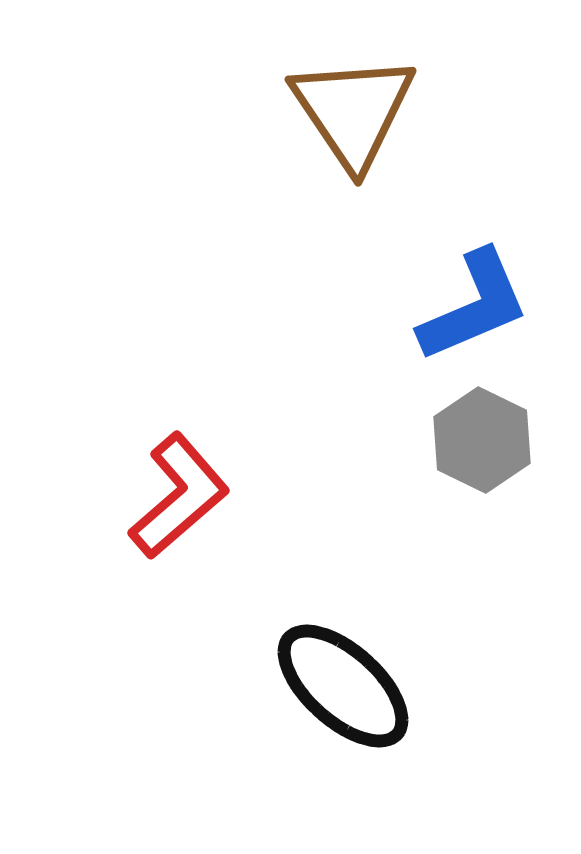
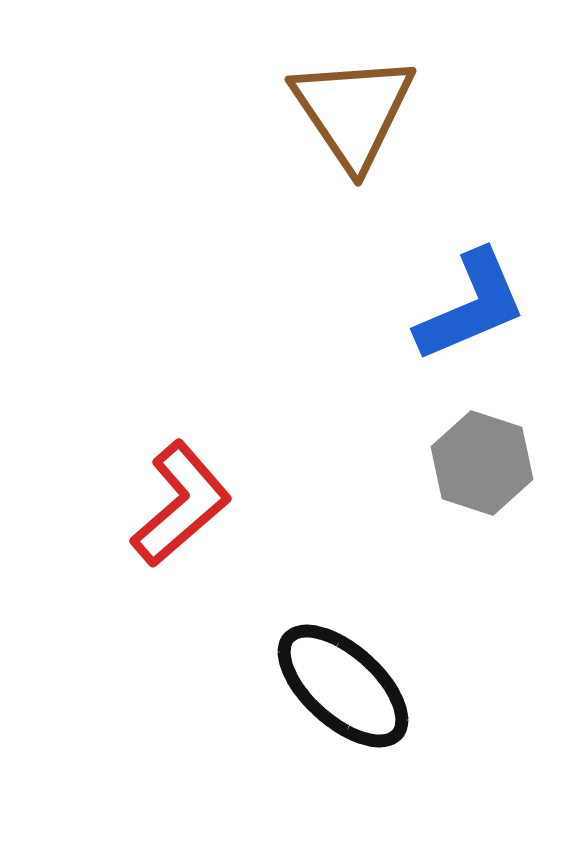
blue L-shape: moved 3 px left
gray hexagon: moved 23 px down; rotated 8 degrees counterclockwise
red L-shape: moved 2 px right, 8 px down
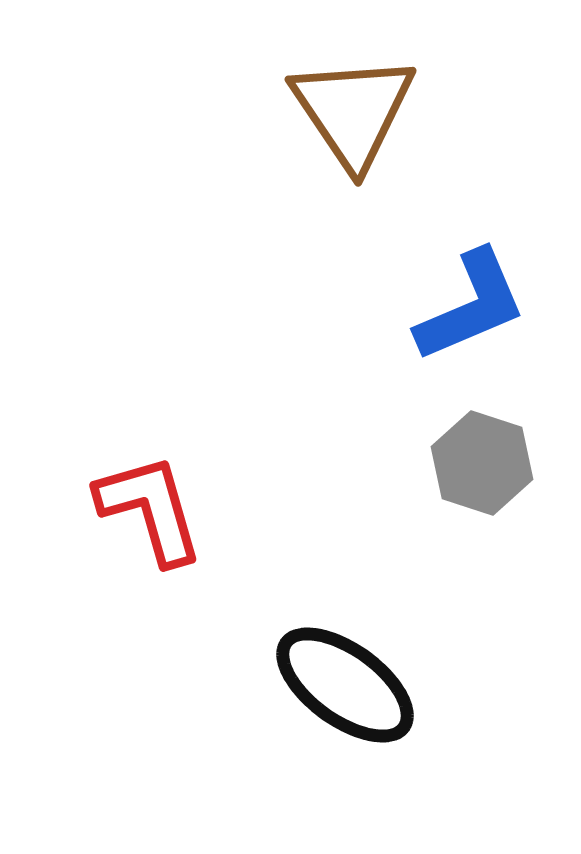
red L-shape: moved 31 px left, 5 px down; rotated 65 degrees counterclockwise
black ellipse: moved 2 px right, 1 px up; rotated 6 degrees counterclockwise
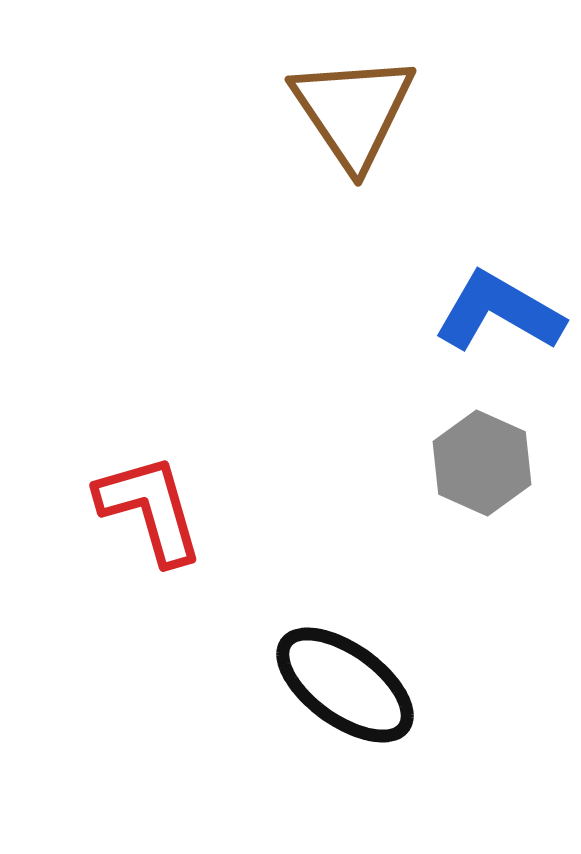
blue L-shape: moved 28 px right, 6 px down; rotated 127 degrees counterclockwise
gray hexagon: rotated 6 degrees clockwise
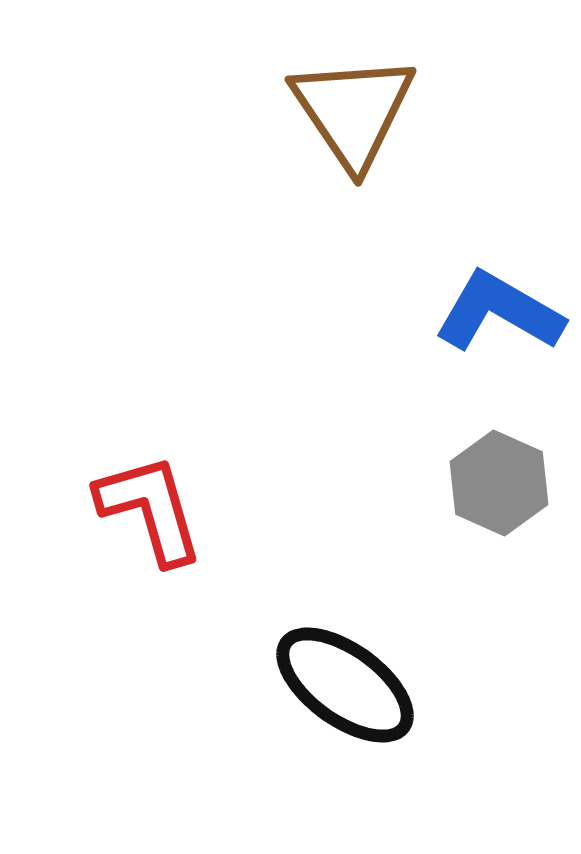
gray hexagon: moved 17 px right, 20 px down
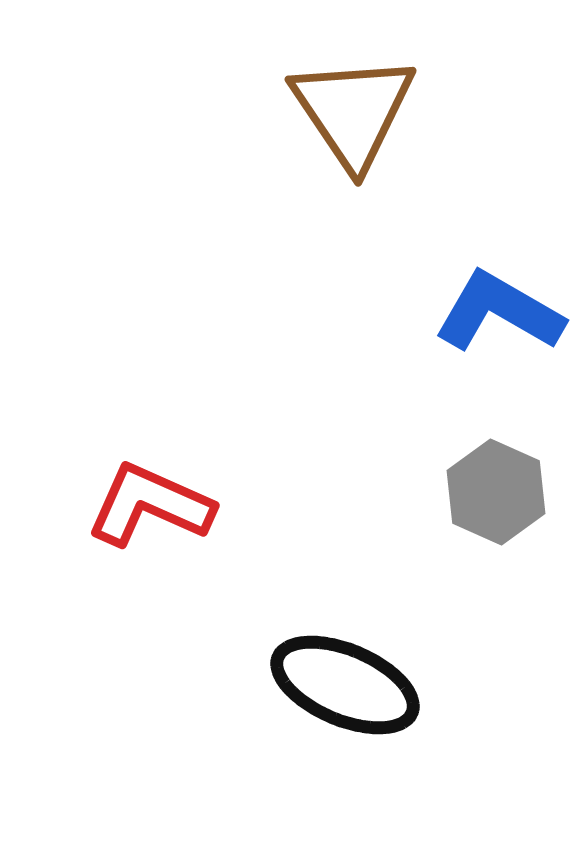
gray hexagon: moved 3 px left, 9 px down
red L-shape: moved 4 px up; rotated 50 degrees counterclockwise
black ellipse: rotated 13 degrees counterclockwise
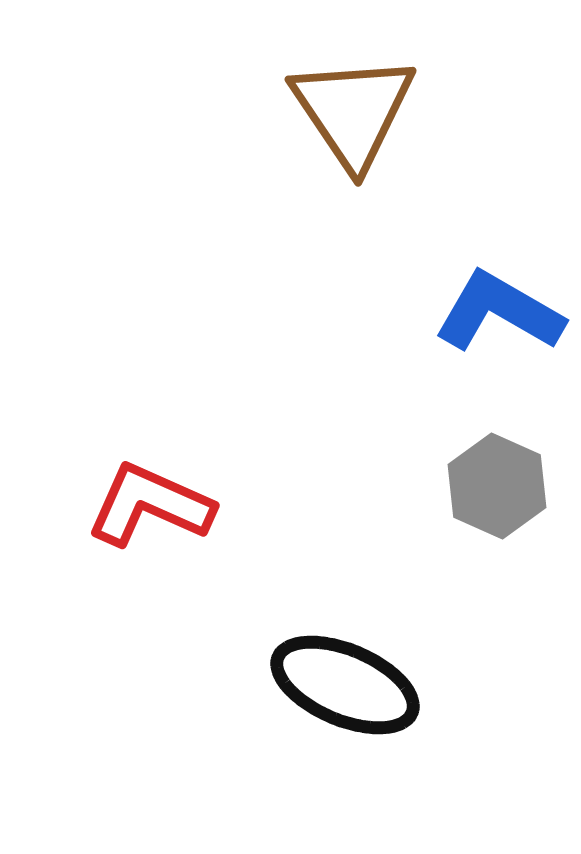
gray hexagon: moved 1 px right, 6 px up
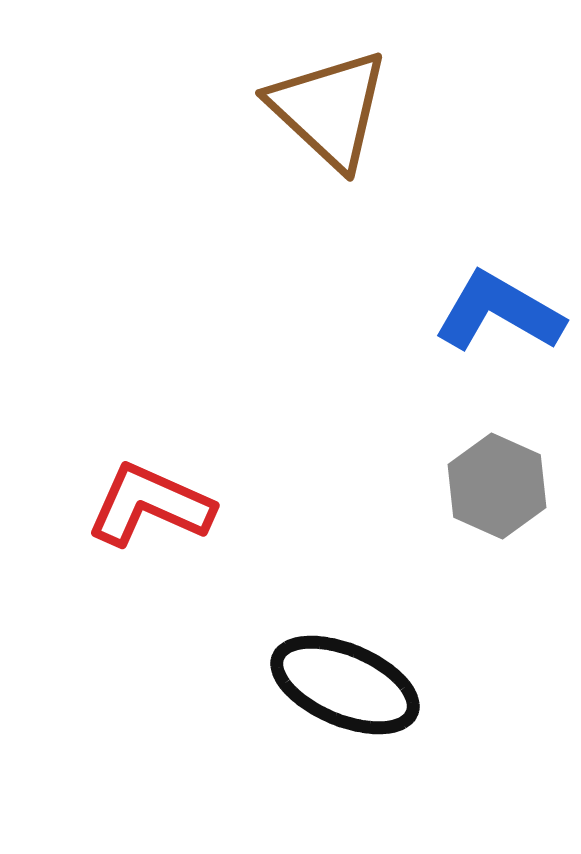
brown triangle: moved 24 px left, 2 px up; rotated 13 degrees counterclockwise
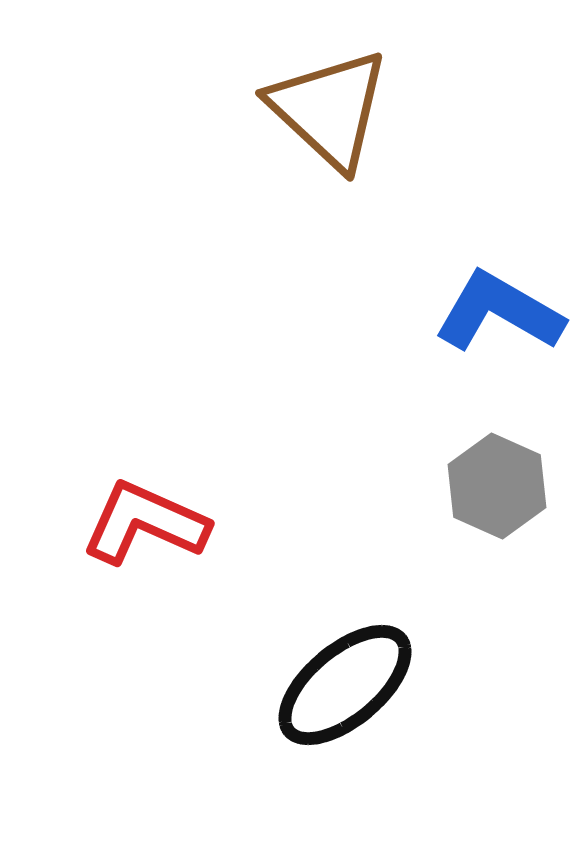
red L-shape: moved 5 px left, 18 px down
black ellipse: rotated 63 degrees counterclockwise
